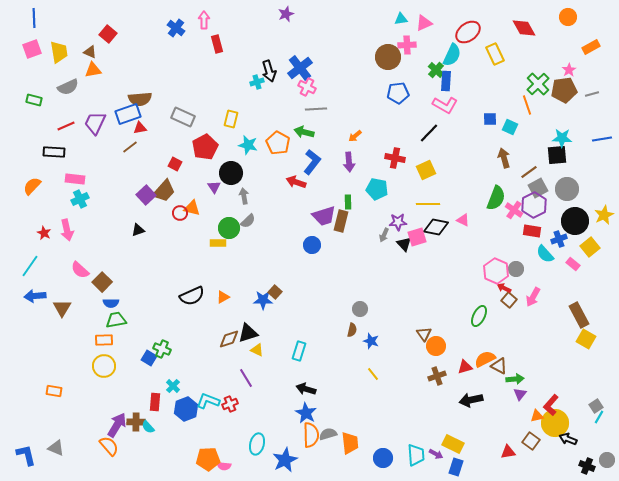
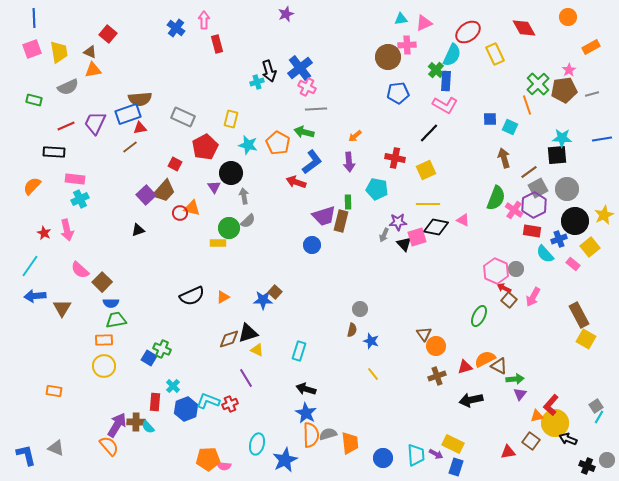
blue L-shape at (312, 162): rotated 15 degrees clockwise
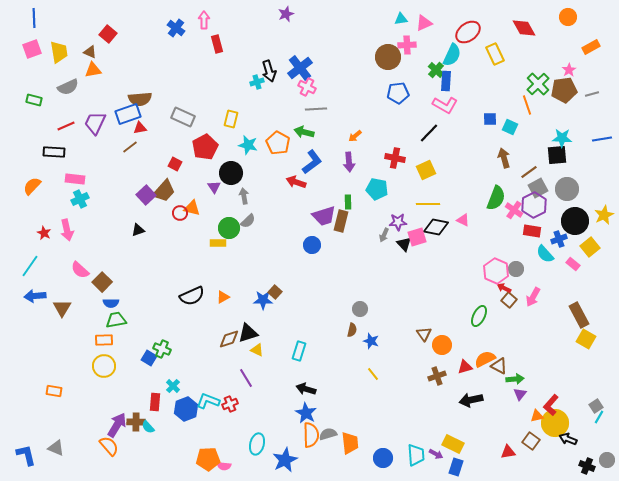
orange circle at (436, 346): moved 6 px right, 1 px up
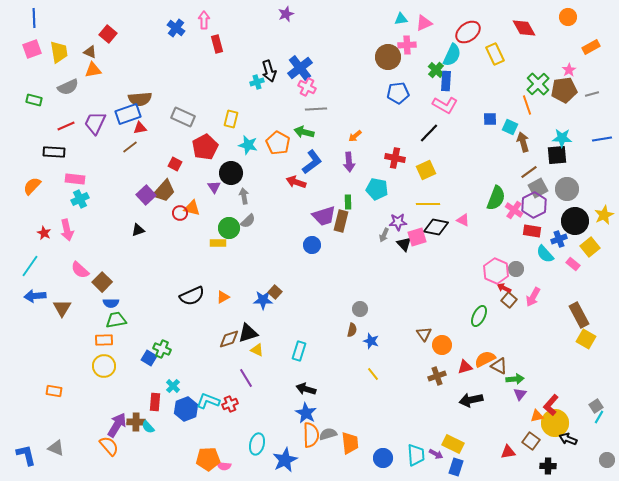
brown arrow at (504, 158): moved 19 px right, 16 px up
black cross at (587, 466): moved 39 px left; rotated 21 degrees counterclockwise
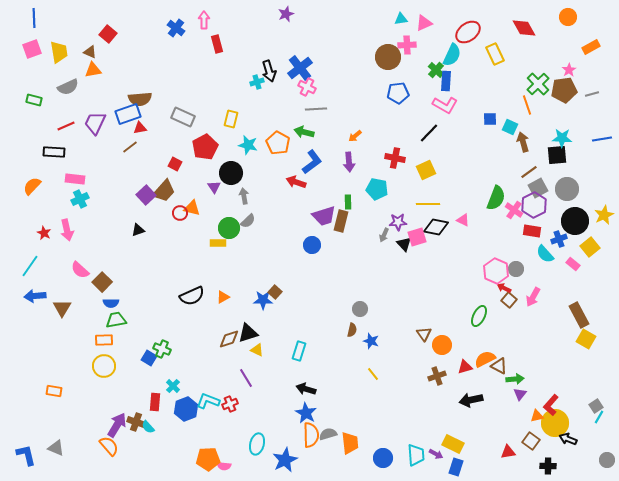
brown cross at (136, 422): rotated 18 degrees clockwise
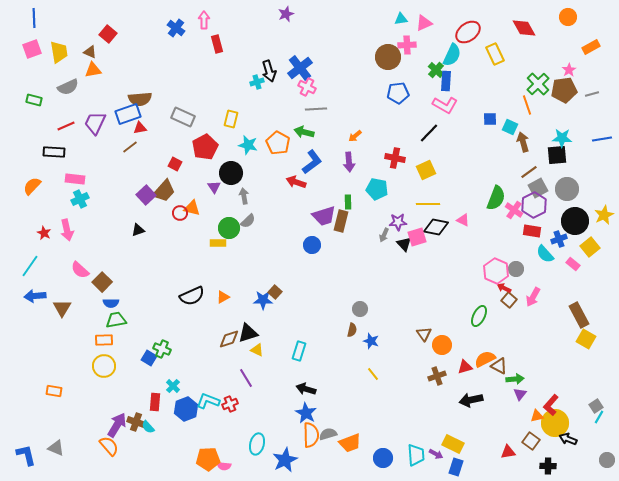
orange trapezoid at (350, 443): rotated 75 degrees clockwise
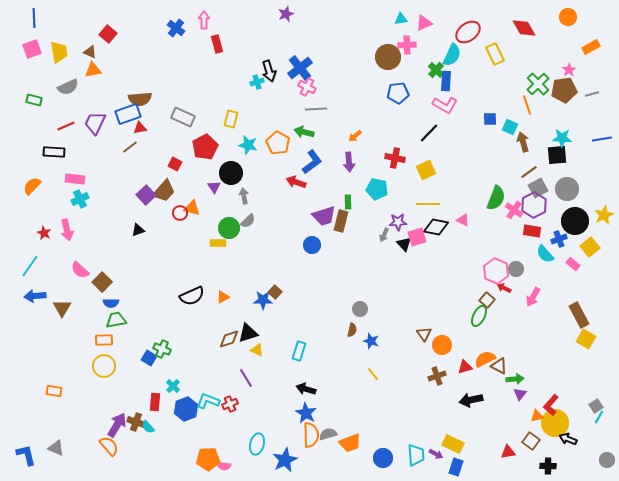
brown square at (509, 300): moved 22 px left
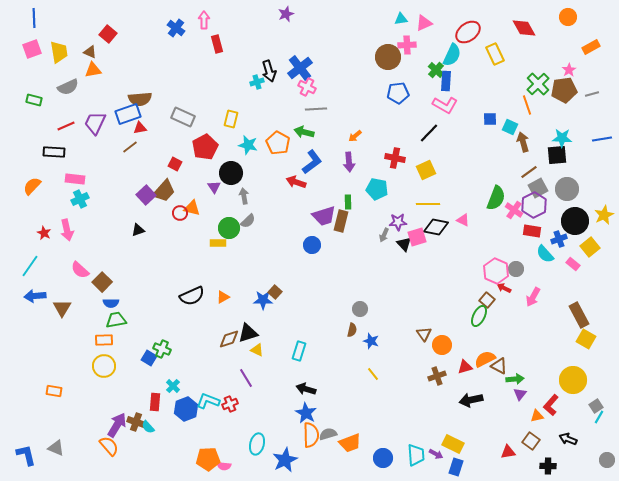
yellow circle at (555, 423): moved 18 px right, 43 px up
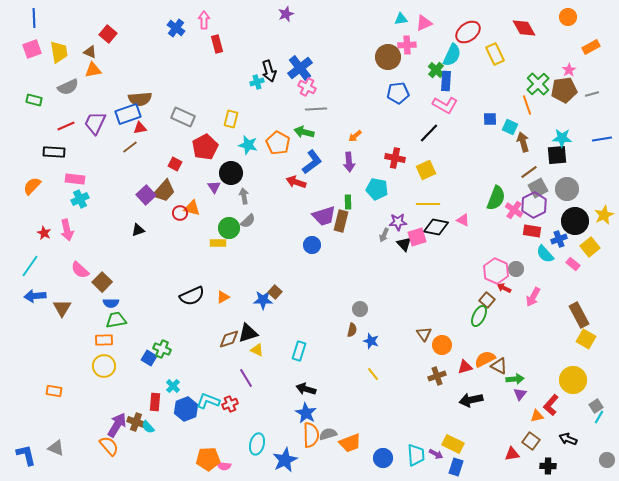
red triangle at (508, 452): moved 4 px right, 2 px down
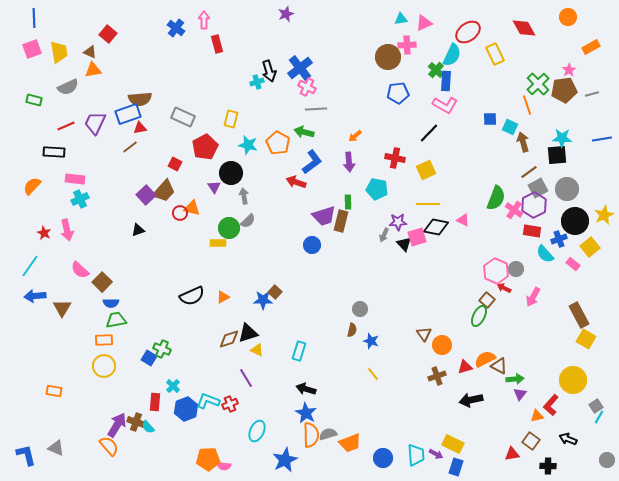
cyan ellipse at (257, 444): moved 13 px up; rotated 10 degrees clockwise
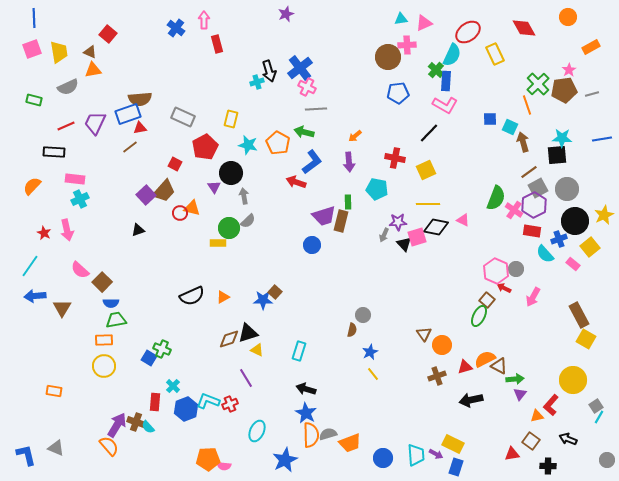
gray circle at (360, 309): moved 3 px right, 6 px down
blue star at (371, 341): moved 1 px left, 11 px down; rotated 28 degrees clockwise
